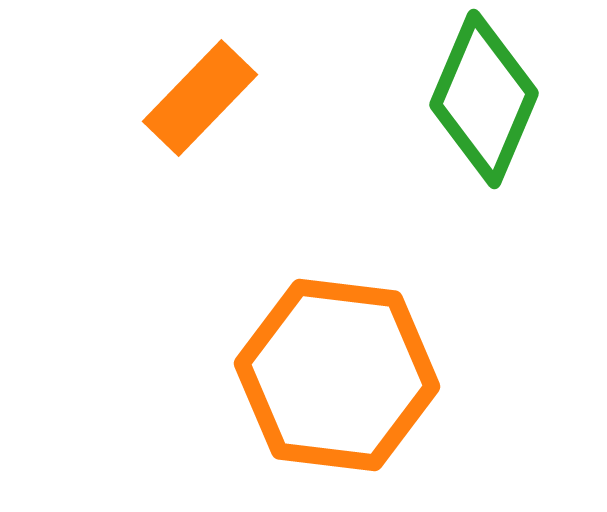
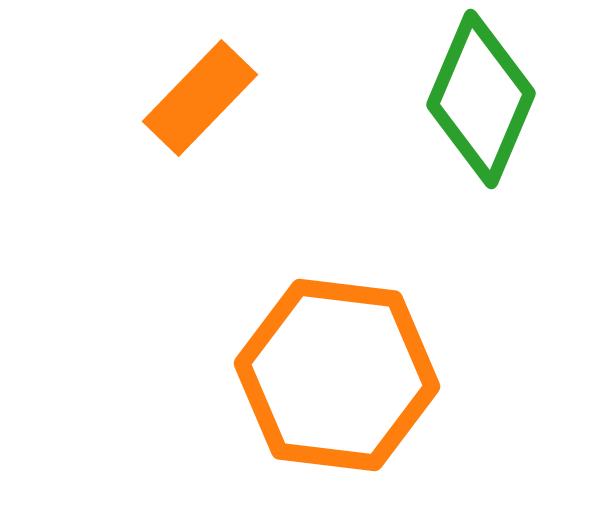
green diamond: moved 3 px left
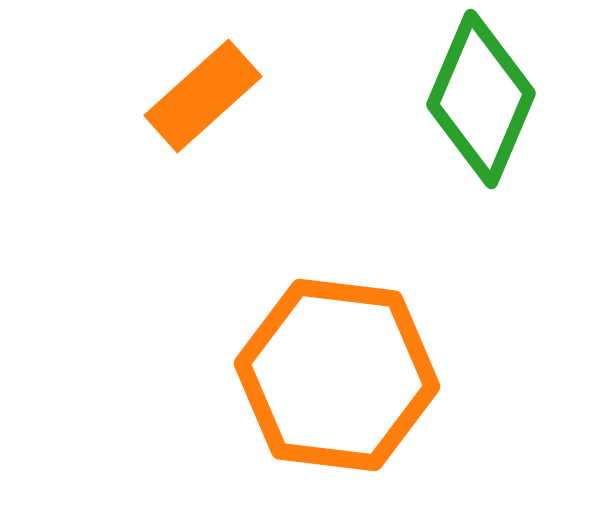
orange rectangle: moved 3 px right, 2 px up; rotated 4 degrees clockwise
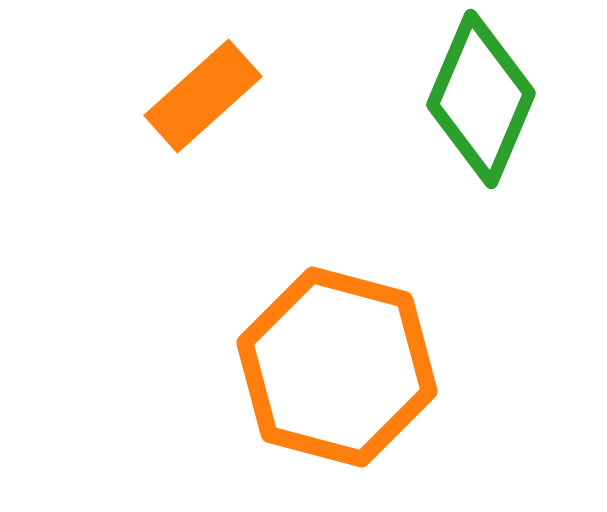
orange hexagon: moved 8 px up; rotated 8 degrees clockwise
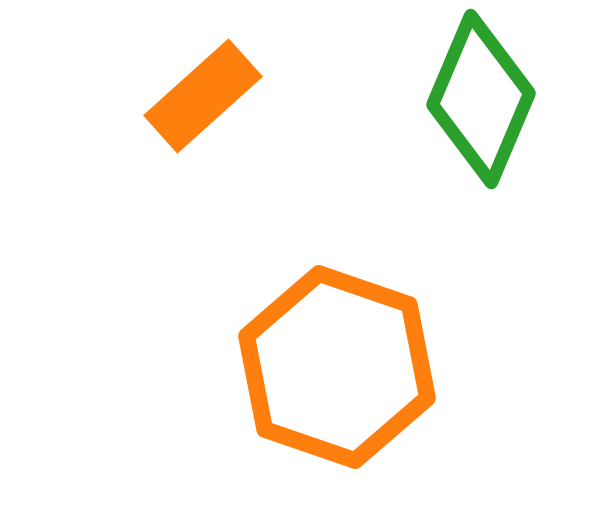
orange hexagon: rotated 4 degrees clockwise
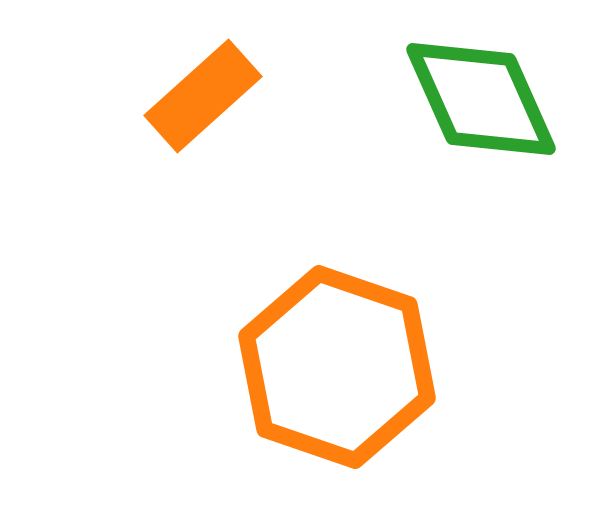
green diamond: rotated 47 degrees counterclockwise
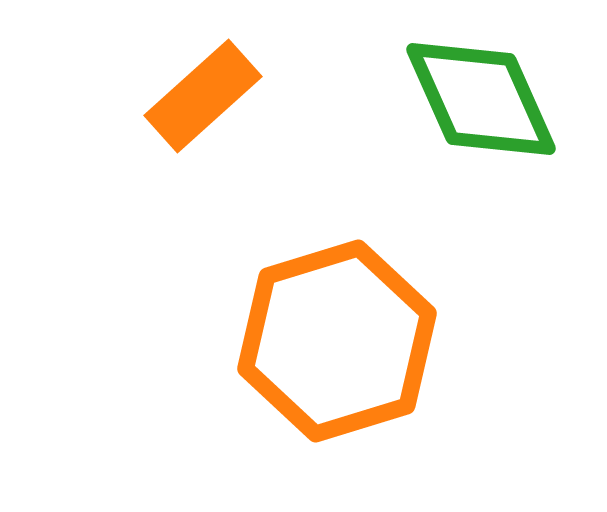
orange hexagon: moved 26 px up; rotated 24 degrees clockwise
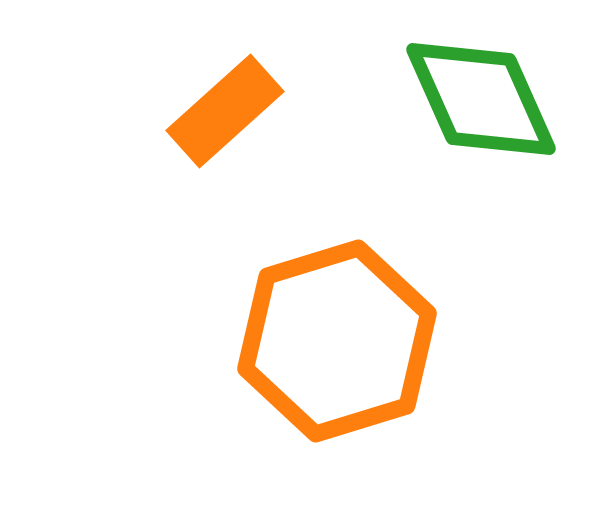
orange rectangle: moved 22 px right, 15 px down
